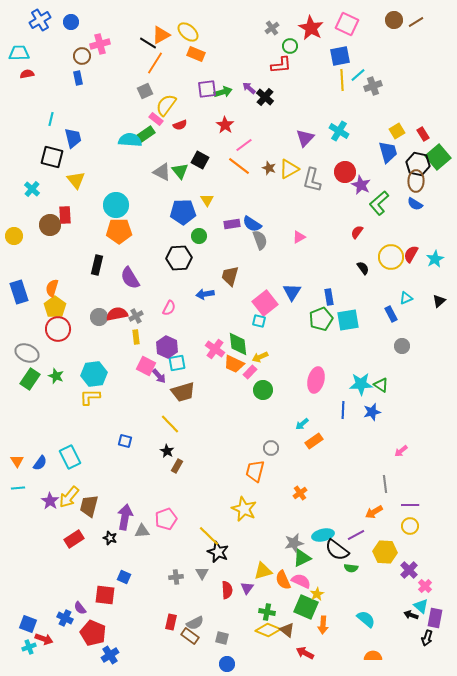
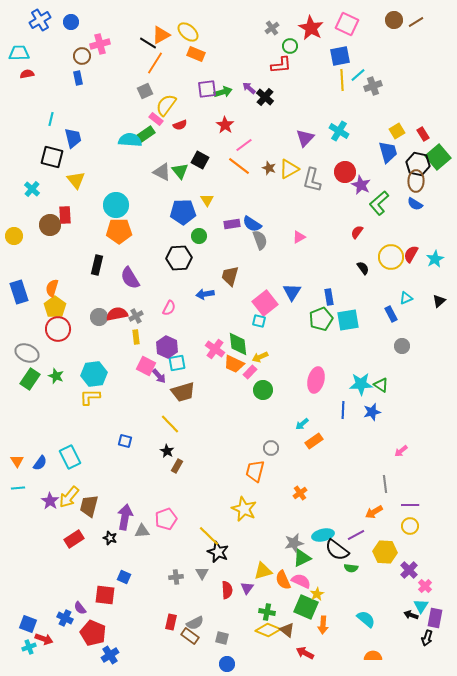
cyan triangle at (421, 606): rotated 21 degrees clockwise
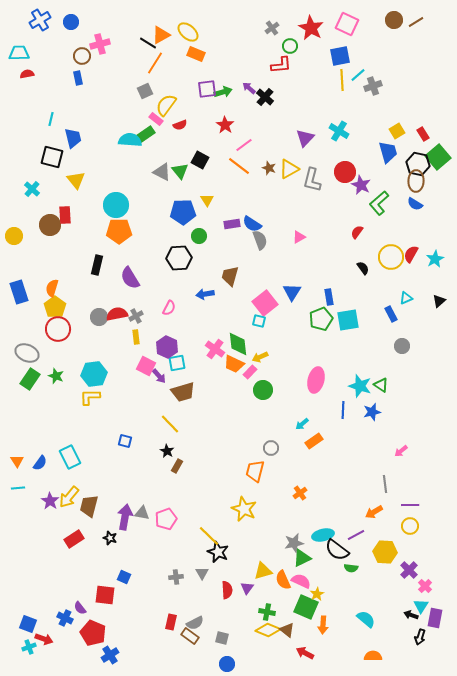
cyan star at (361, 384): moved 1 px left, 2 px down; rotated 20 degrees clockwise
gray triangle at (142, 531): moved 18 px up; rotated 14 degrees clockwise
black arrow at (427, 638): moved 7 px left, 1 px up
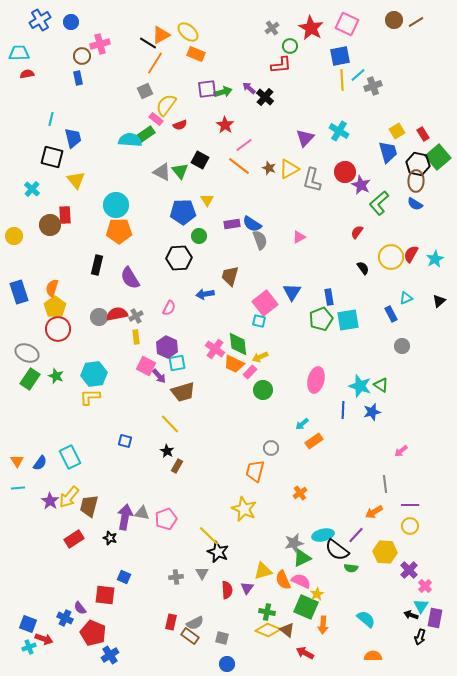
purple line at (356, 535): rotated 18 degrees counterclockwise
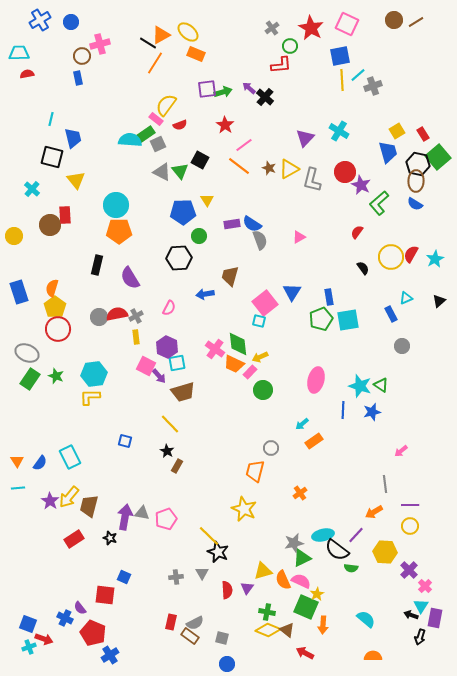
gray square at (145, 91): moved 13 px right, 53 px down
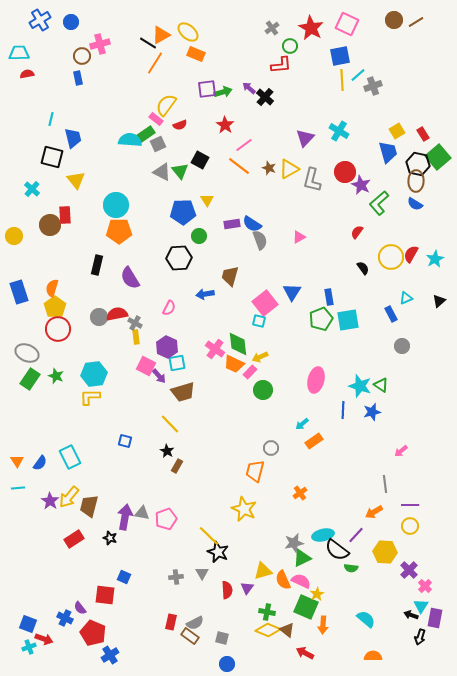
gray cross at (136, 316): moved 1 px left, 7 px down; rotated 32 degrees counterclockwise
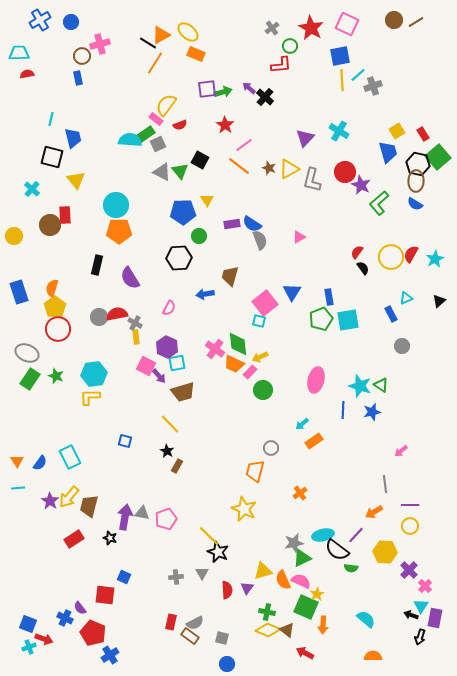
red semicircle at (357, 232): moved 20 px down
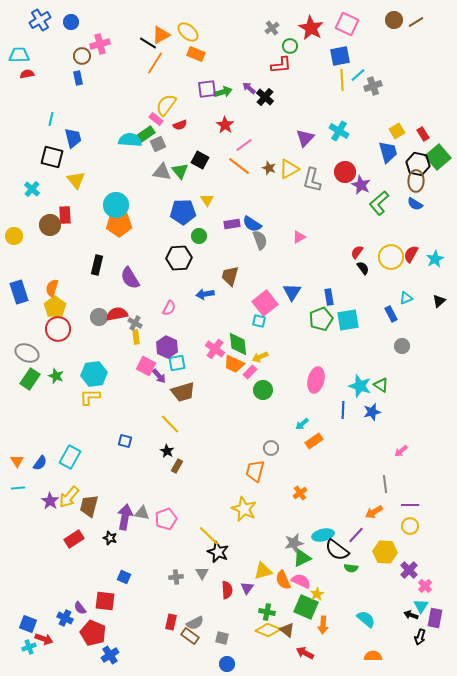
cyan trapezoid at (19, 53): moved 2 px down
gray triangle at (162, 172): rotated 18 degrees counterclockwise
orange pentagon at (119, 231): moved 7 px up
cyan rectangle at (70, 457): rotated 55 degrees clockwise
red square at (105, 595): moved 6 px down
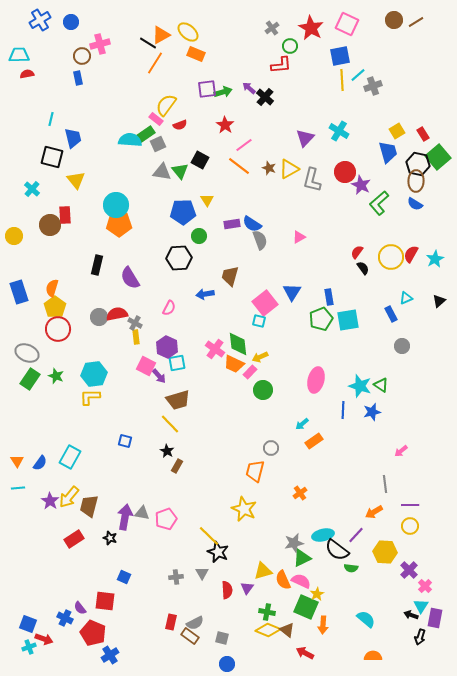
brown trapezoid at (183, 392): moved 5 px left, 8 px down
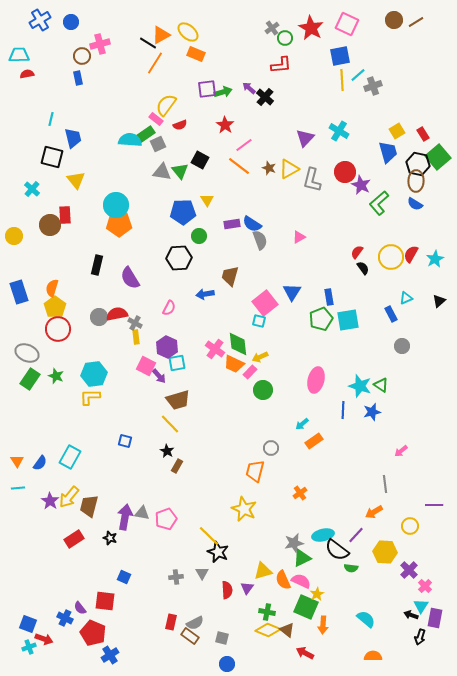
green circle at (290, 46): moved 5 px left, 8 px up
purple line at (410, 505): moved 24 px right
